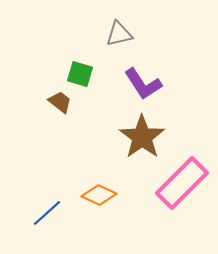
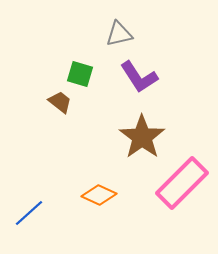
purple L-shape: moved 4 px left, 7 px up
blue line: moved 18 px left
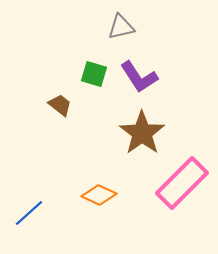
gray triangle: moved 2 px right, 7 px up
green square: moved 14 px right
brown trapezoid: moved 3 px down
brown star: moved 4 px up
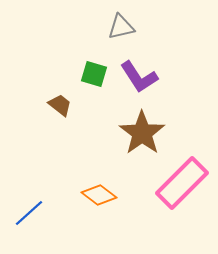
orange diamond: rotated 12 degrees clockwise
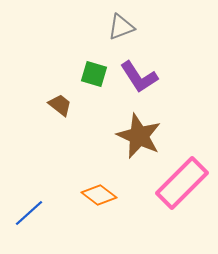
gray triangle: rotated 8 degrees counterclockwise
brown star: moved 3 px left, 3 px down; rotated 12 degrees counterclockwise
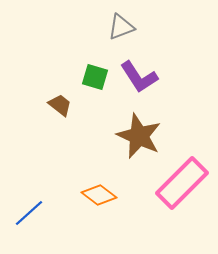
green square: moved 1 px right, 3 px down
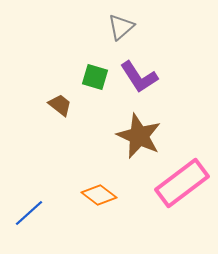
gray triangle: rotated 20 degrees counterclockwise
pink rectangle: rotated 8 degrees clockwise
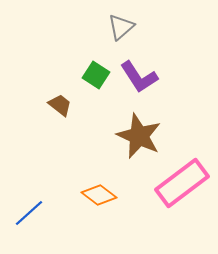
green square: moved 1 px right, 2 px up; rotated 16 degrees clockwise
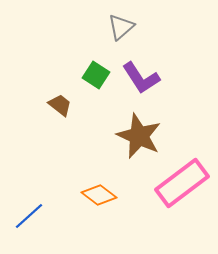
purple L-shape: moved 2 px right, 1 px down
blue line: moved 3 px down
